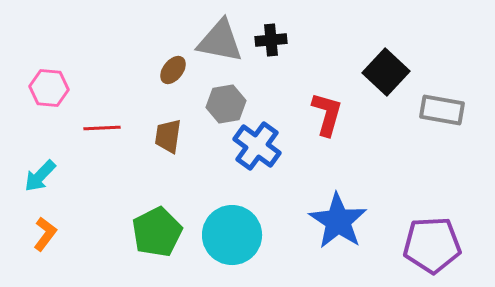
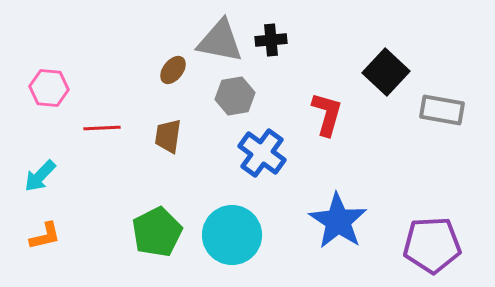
gray hexagon: moved 9 px right, 8 px up
blue cross: moved 5 px right, 7 px down
orange L-shape: moved 2 px down; rotated 40 degrees clockwise
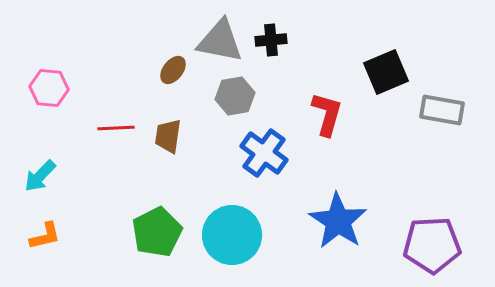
black square: rotated 24 degrees clockwise
red line: moved 14 px right
blue cross: moved 2 px right
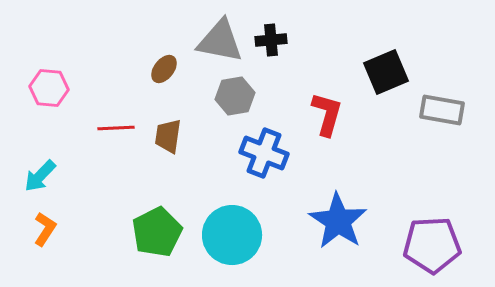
brown ellipse: moved 9 px left, 1 px up
blue cross: rotated 15 degrees counterclockwise
orange L-shape: moved 7 px up; rotated 44 degrees counterclockwise
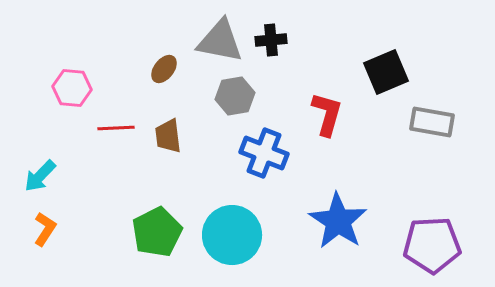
pink hexagon: moved 23 px right
gray rectangle: moved 10 px left, 12 px down
brown trapezoid: rotated 15 degrees counterclockwise
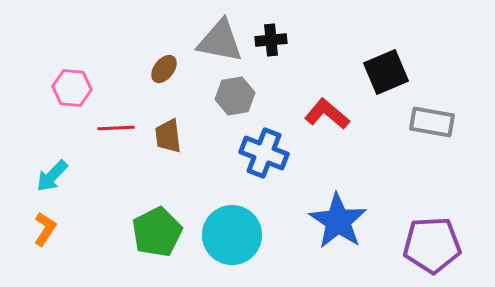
red L-shape: rotated 66 degrees counterclockwise
cyan arrow: moved 12 px right
